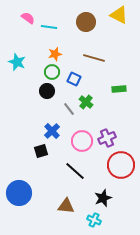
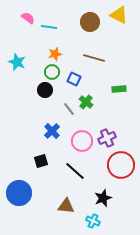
brown circle: moved 4 px right
black circle: moved 2 px left, 1 px up
black square: moved 10 px down
cyan cross: moved 1 px left, 1 px down
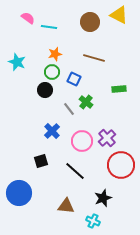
purple cross: rotated 18 degrees counterclockwise
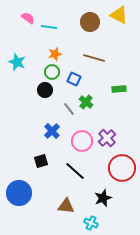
red circle: moved 1 px right, 3 px down
cyan cross: moved 2 px left, 2 px down
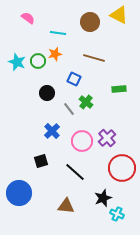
cyan line: moved 9 px right, 6 px down
green circle: moved 14 px left, 11 px up
black circle: moved 2 px right, 3 px down
black line: moved 1 px down
cyan cross: moved 26 px right, 9 px up
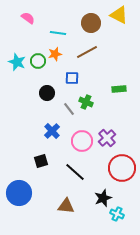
brown circle: moved 1 px right, 1 px down
brown line: moved 7 px left, 6 px up; rotated 45 degrees counterclockwise
blue square: moved 2 px left, 1 px up; rotated 24 degrees counterclockwise
green cross: rotated 16 degrees counterclockwise
